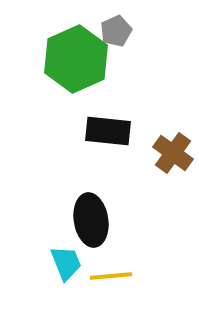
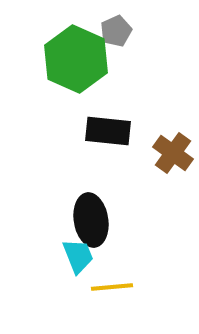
green hexagon: rotated 12 degrees counterclockwise
cyan trapezoid: moved 12 px right, 7 px up
yellow line: moved 1 px right, 11 px down
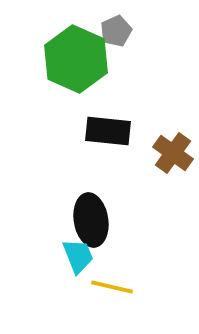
yellow line: rotated 18 degrees clockwise
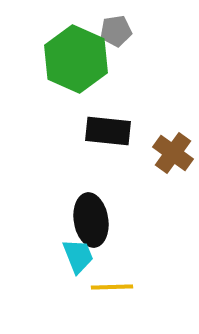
gray pentagon: rotated 16 degrees clockwise
yellow line: rotated 15 degrees counterclockwise
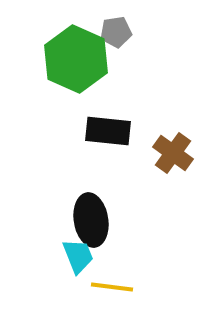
gray pentagon: moved 1 px down
yellow line: rotated 9 degrees clockwise
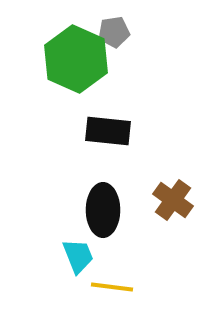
gray pentagon: moved 2 px left
brown cross: moved 47 px down
black ellipse: moved 12 px right, 10 px up; rotated 9 degrees clockwise
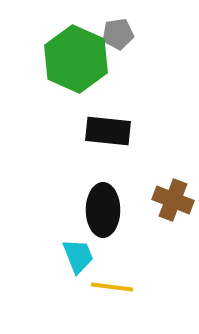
gray pentagon: moved 4 px right, 2 px down
brown cross: rotated 15 degrees counterclockwise
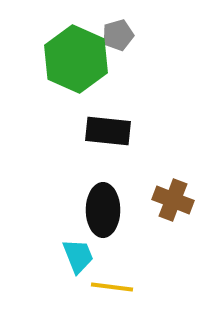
gray pentagon: moved 1 px down; rotated 8 degrees counterclockwise
